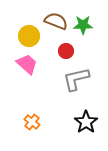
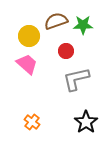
brown semicircle: rotated 40 degrees counterclockwise
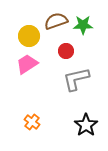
pink trapezoid: rotated 75 degrees counterclockwise
black star: moved 3 px down
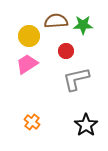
brown semicircle: rotated 15 degrees clockwise
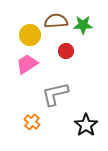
yellow circle: moved 1 px right, 1 px up
gray L-shape: moved 21 px left, 15 px down
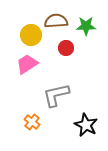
green star: moved 3 px right, 1 px down
yellow circle: moved 1 px right
red circle: moved 3 px up
gray L-shape: moved 1 px right, 1 px down
black star: rotated 10 degrees counterclockwise
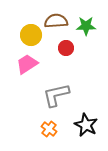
orange cross: moved 17 px right, 7 px down
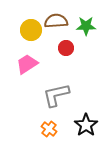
yellow circle: moved 5 px up
black star: rotated 10 degrees clockwise
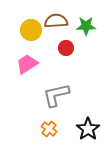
black star: moved 2 px right, 4 px down
